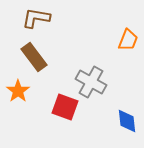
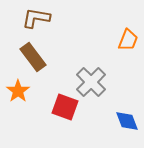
brown rectangle: moved 1 px left
gray cross: rotated 16 degrees clockwise
blue diamond: rotated 15 degrees counterclockwise
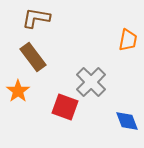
orange trapezoid: rotated 10 degrees counterclockwise
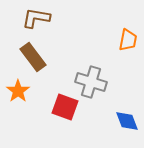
gray cross: rotated 28 degrees counterclockwise
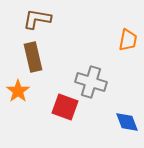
brown L-shape: moved 1 px right, 1 px down
brown rectangle: rotated 24 degrees clockwise
blue diamond: moved 1 px down
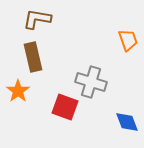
orange trapezoid: rotated 30 degrees counterclockwise
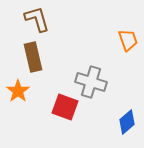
brown L-shape: rotated 64 degrees clockwise
blue diamond: rotated 70 degrees clockwise
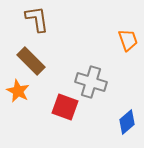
brown L-shape: rotated 8 degrees clockwise
brown rectangle: moved 2 px left, 4 px down; rotated 32 degrees counterclockwise
orange star: rotated 10 degrees counterclockwise
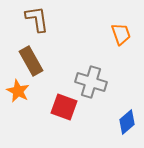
orange trapezoid: moved 7 px left, 6 px up
brown rectangle: rotated 16 degrees clockwise
red square: moved 1 px left
